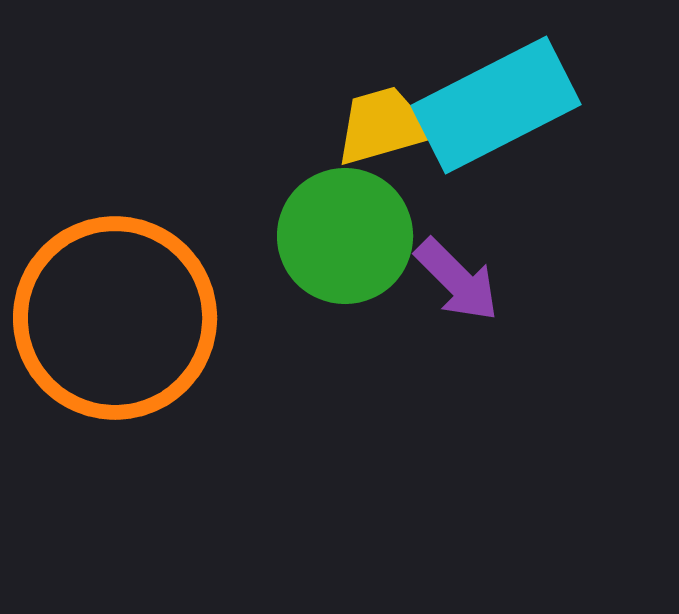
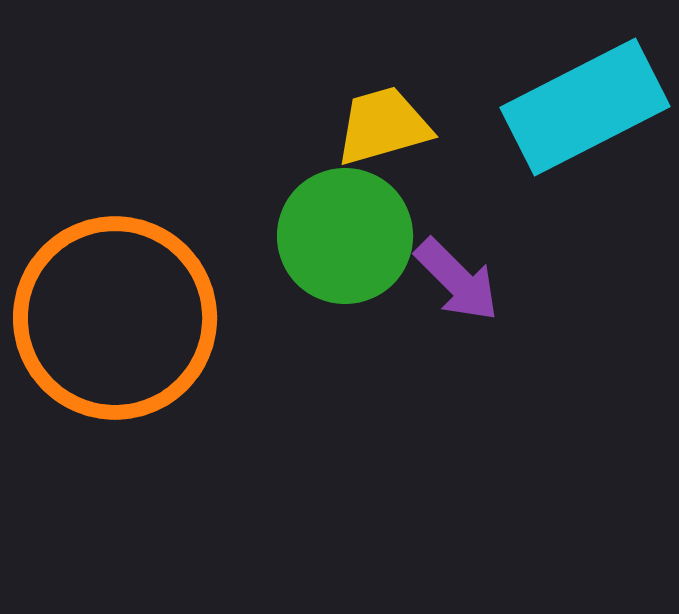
cyan rectangle: moved 89 px right, 2 px down
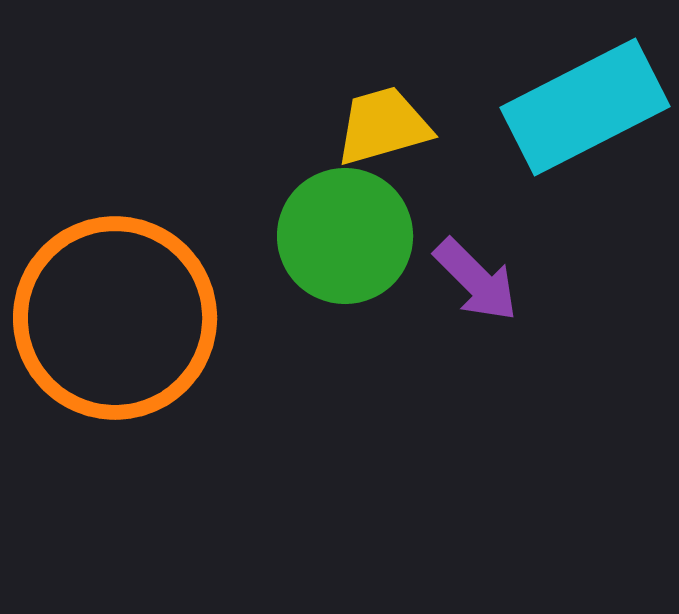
purple arrow: moved 19 px right
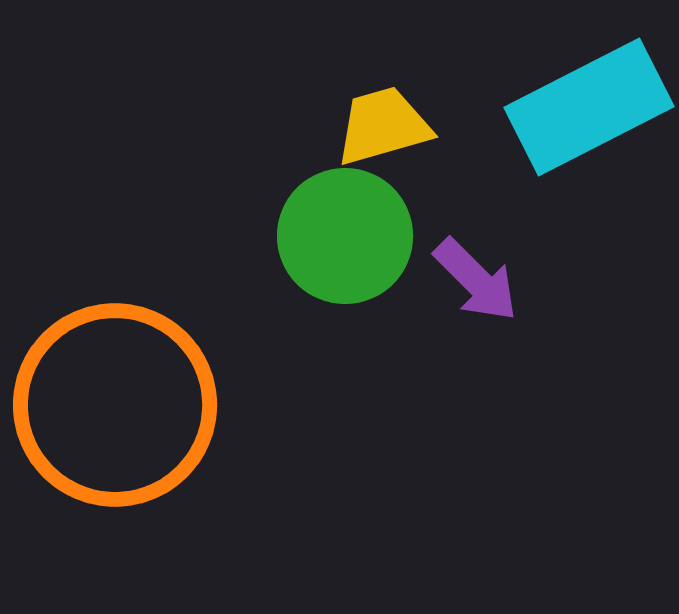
cyan rectangle: moved 4 px right
orange circle: moved 87 px down
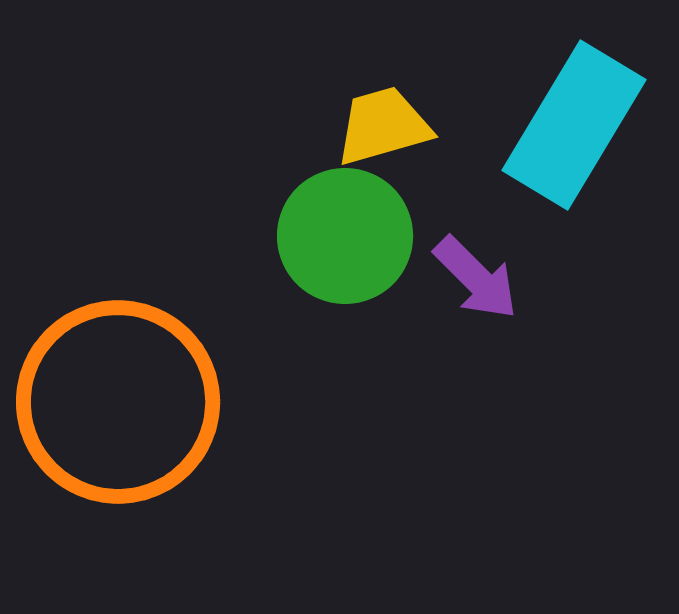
cyan rectangle: moved 15 px left, 18 px down; rotated 32 degrees counterclockwise
purple arrow: moved 2 px up
orange circle: moved 3 px right, 3 px up
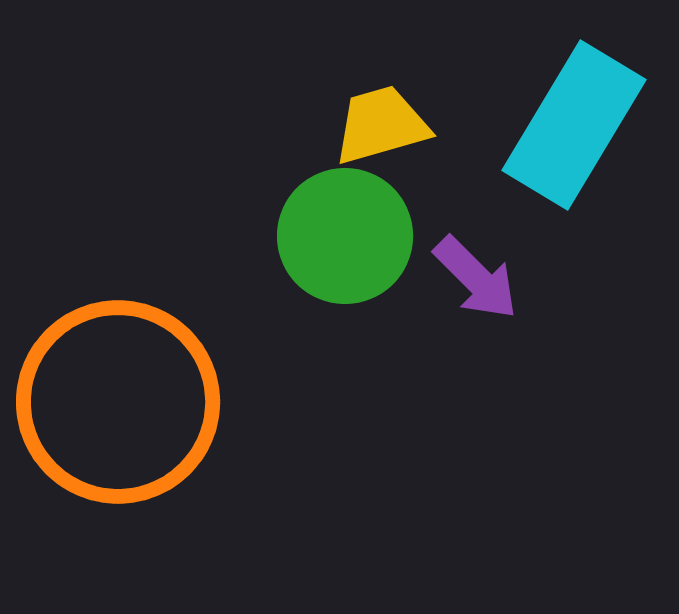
yellow trapezoid: moved 2 px left, 1 px up
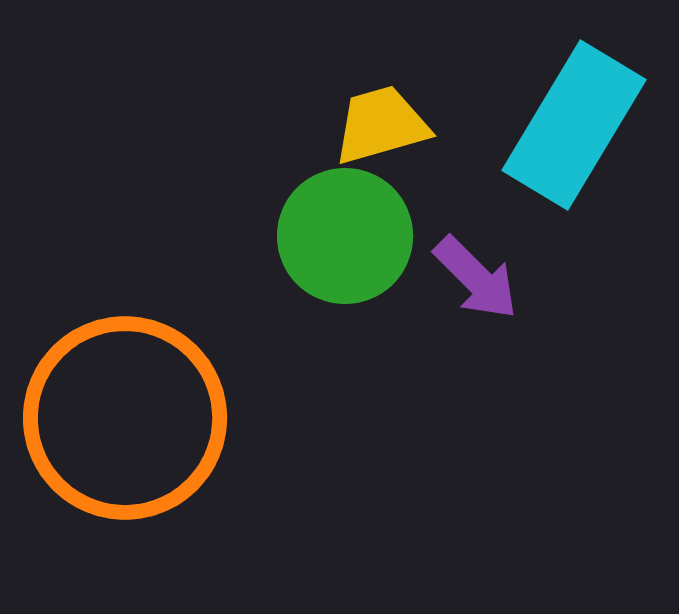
orange circle: moved 7 px right, 16 px down
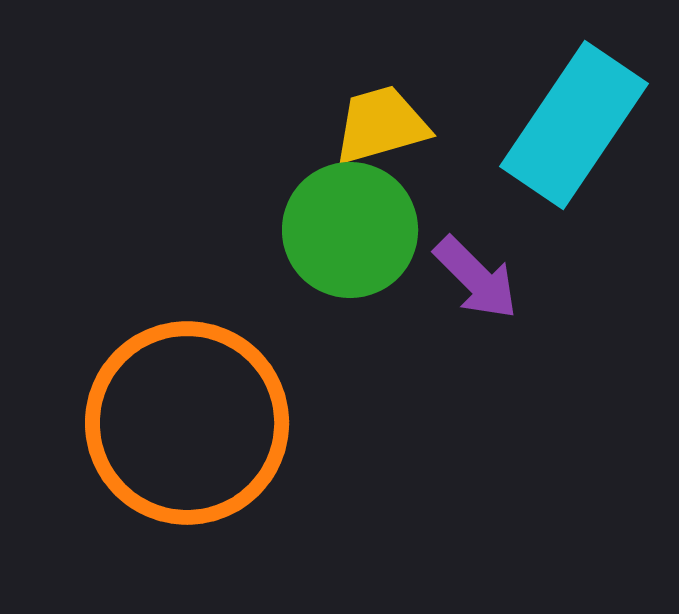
cyan rectangle: rotated 3 degrees clockwise
green circle: moved 5 px right, 6 px up
orange circle: moved 62 px right, 5 px down
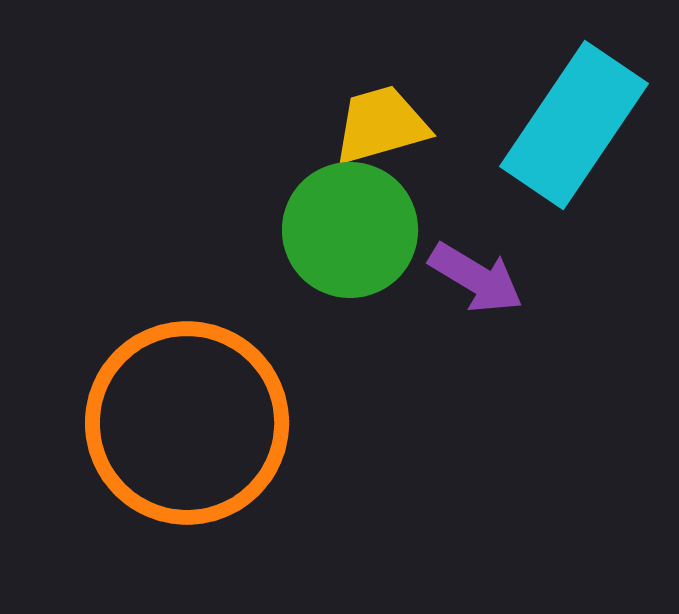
purple arrow: rotated 14 degrees counterclockwise
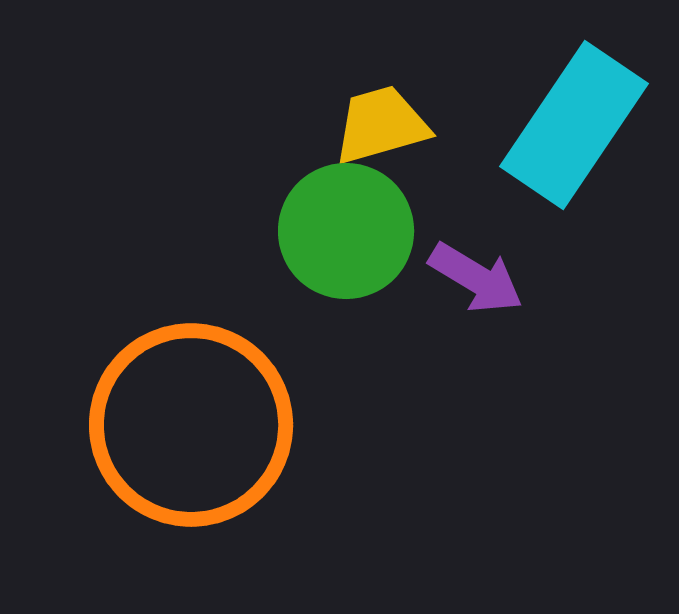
green circle: moved 4 px left, 1 px down
orange circle: moved 4 px right, 2 px down
